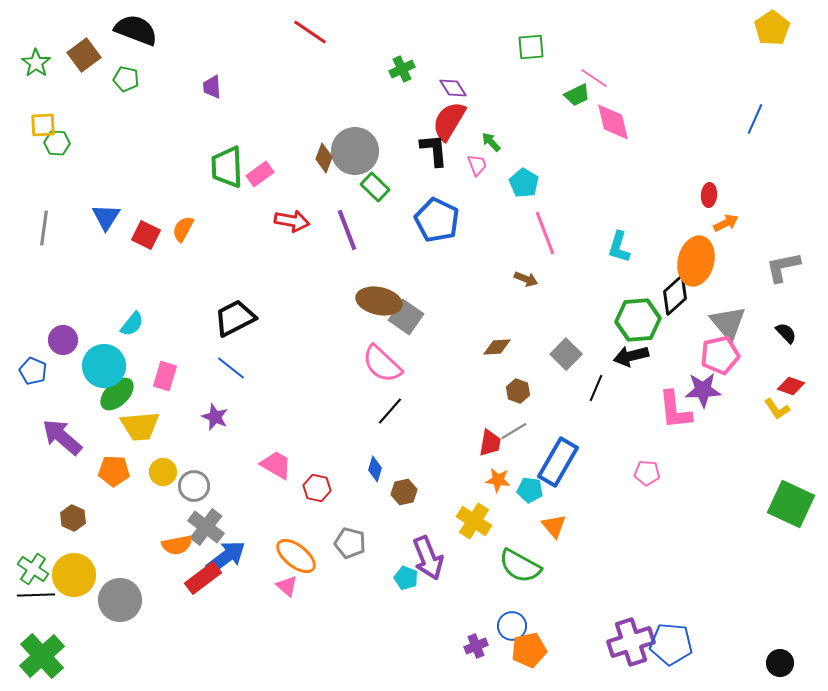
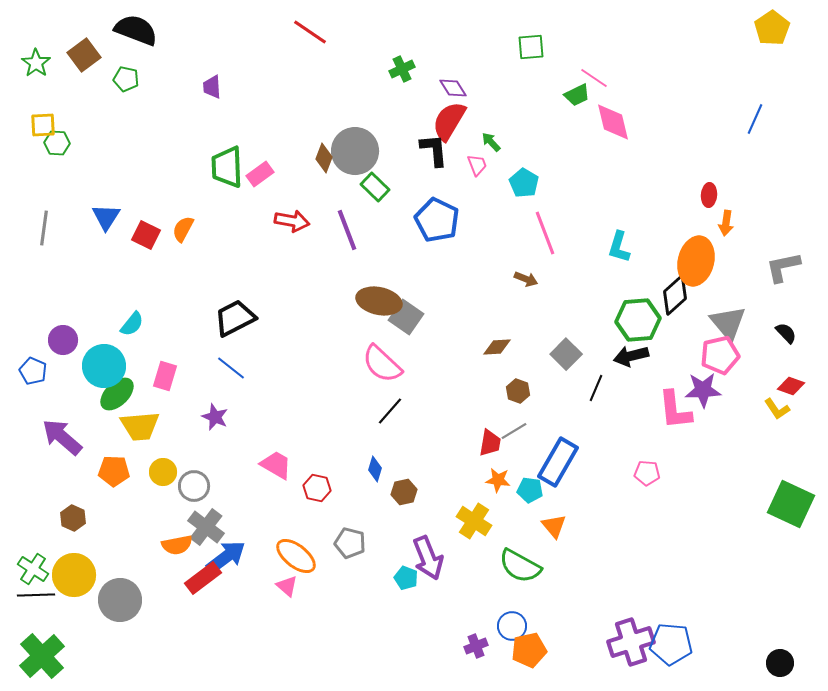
orange arrow at (726, 223): rotated 125 degrees clockwise
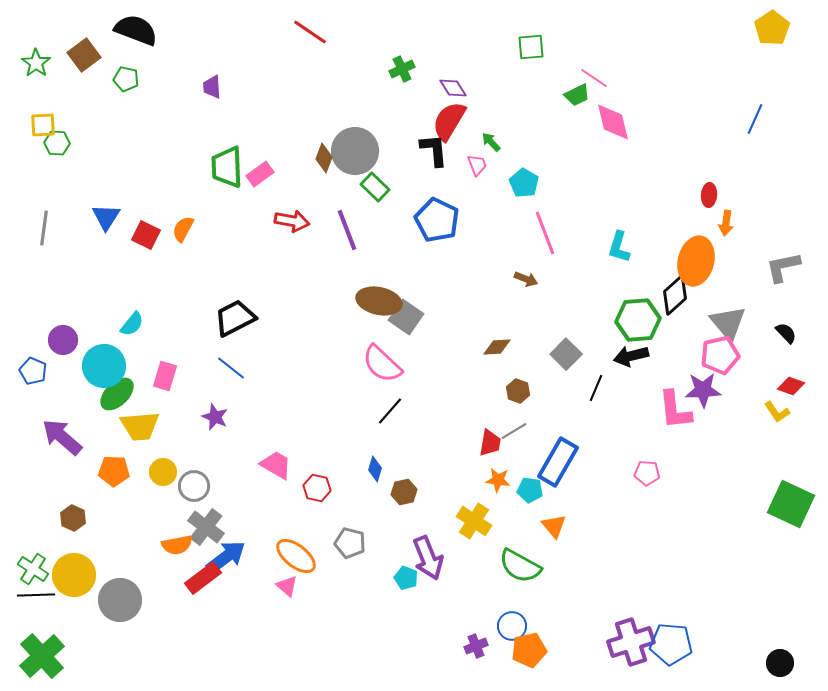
yellow L-shape at (777, 409): moved 3 px down
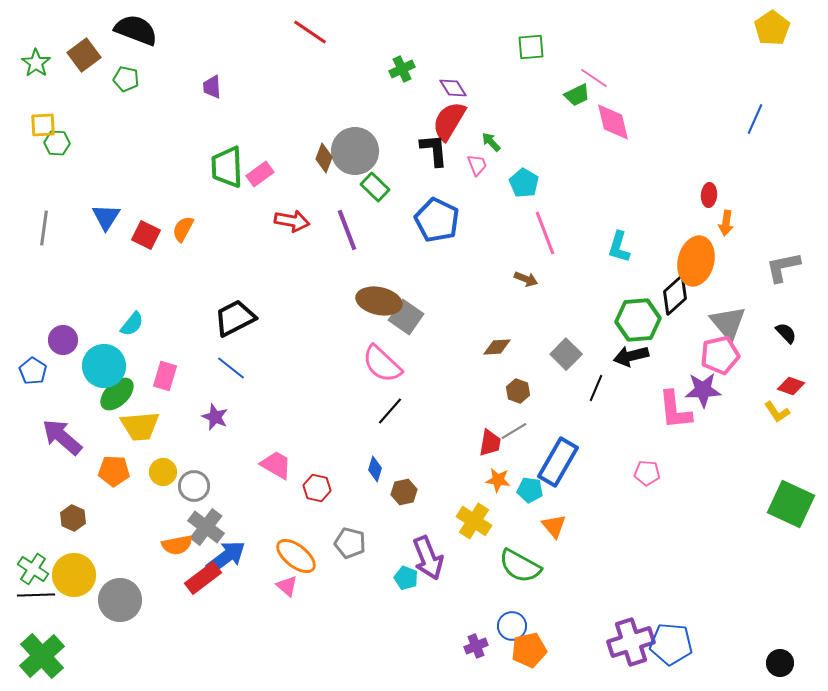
blue pentagon at (33, 371): rotated 8 degrees clockwise
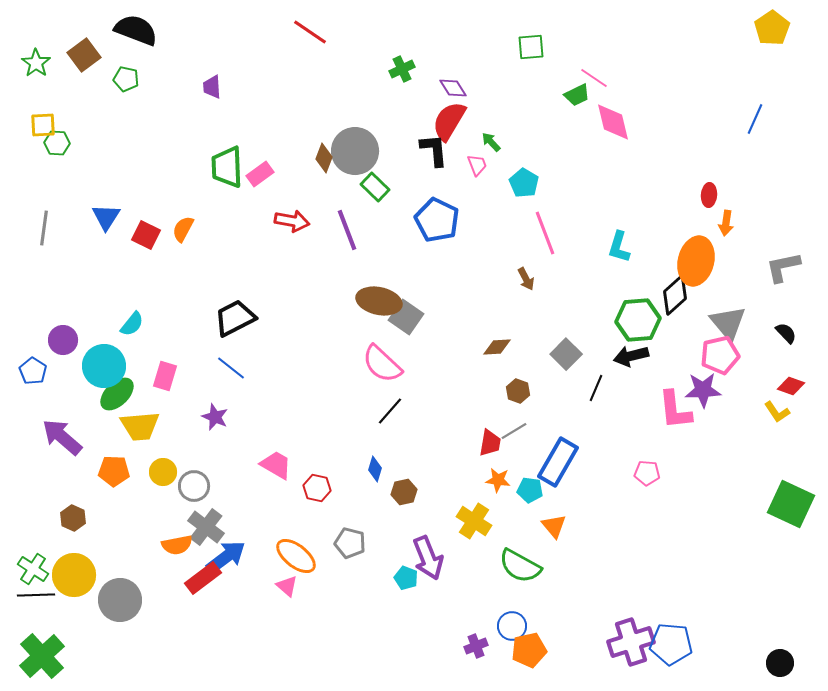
brown arrow at (526, 279): rotated 40 degrees clockwise
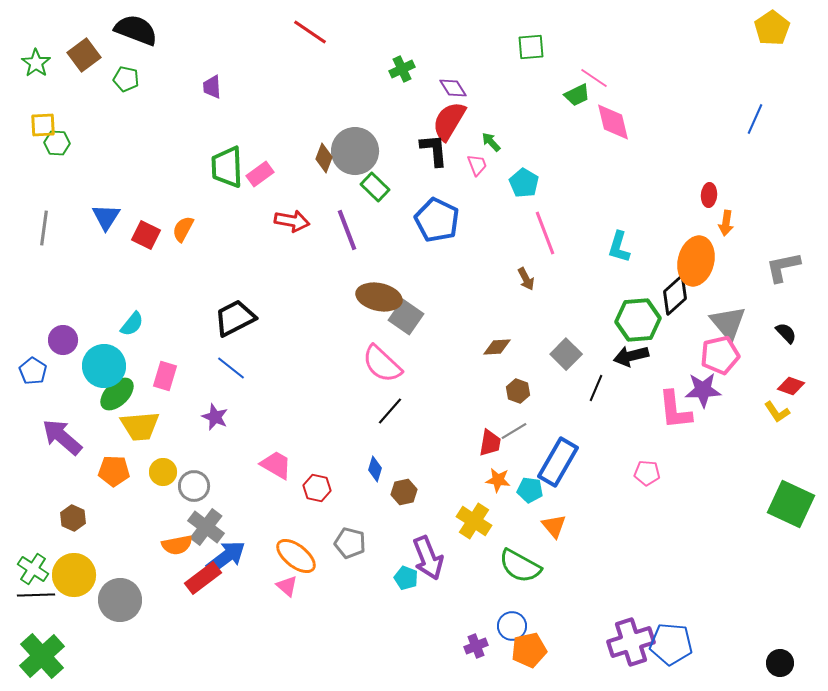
brown ellipse at (379, 301): moved 4 px up
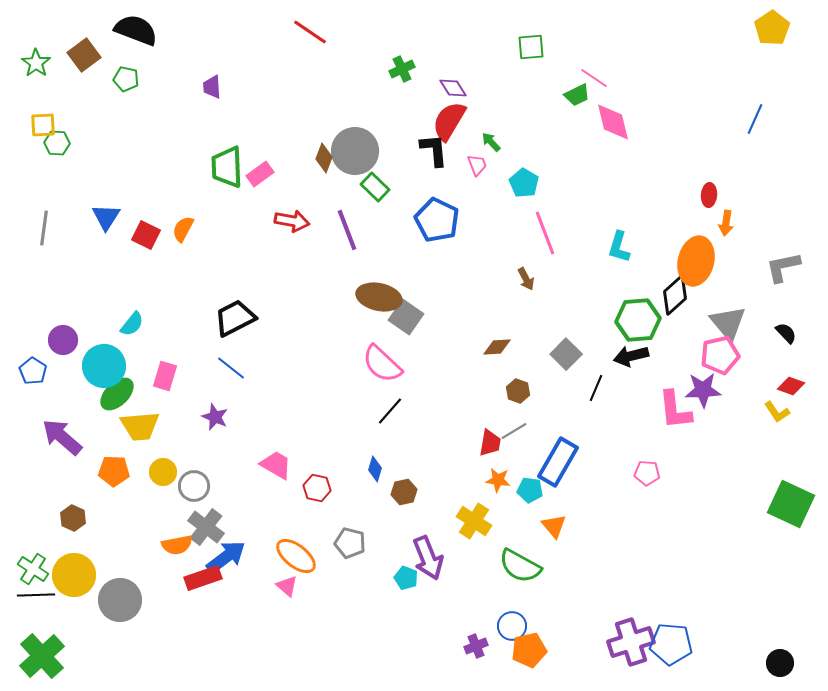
red rectangle at (203, 578): rotated 18 degrees clockwise
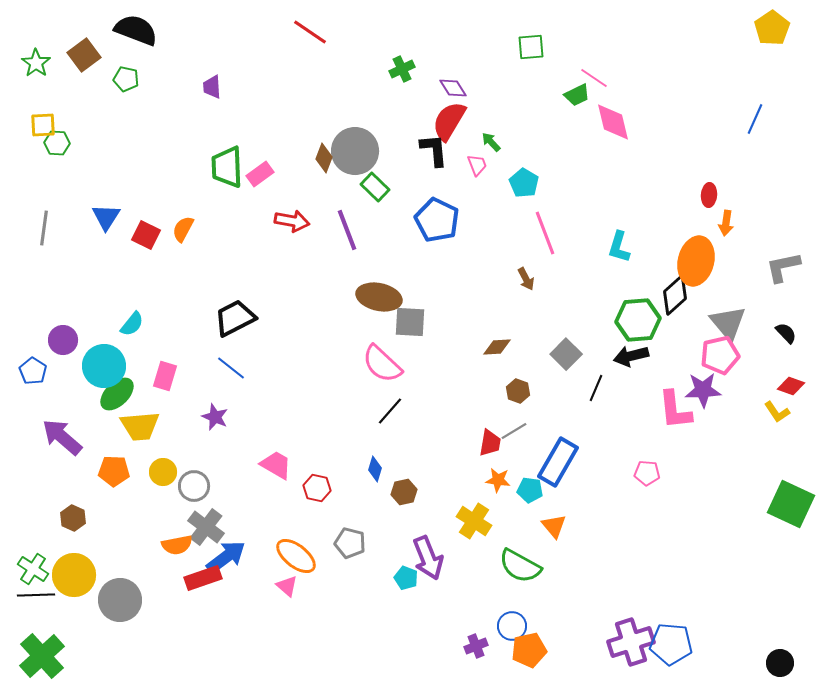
gray square at (406, 317): moved 4 px right, 5 px down; rotated 32 degrees counterclockwise
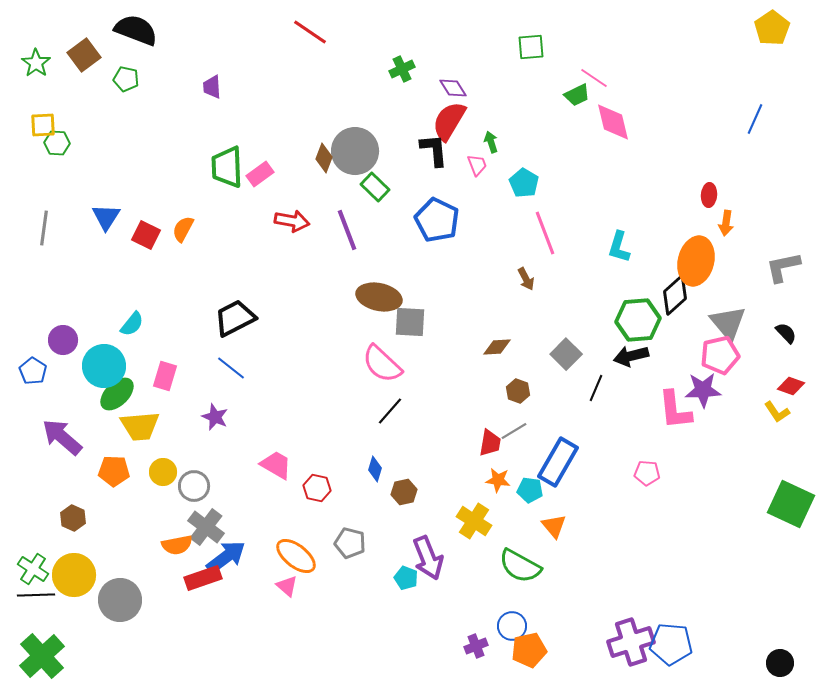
green arrow at (491, 142): rotated 25 degrees clockwise
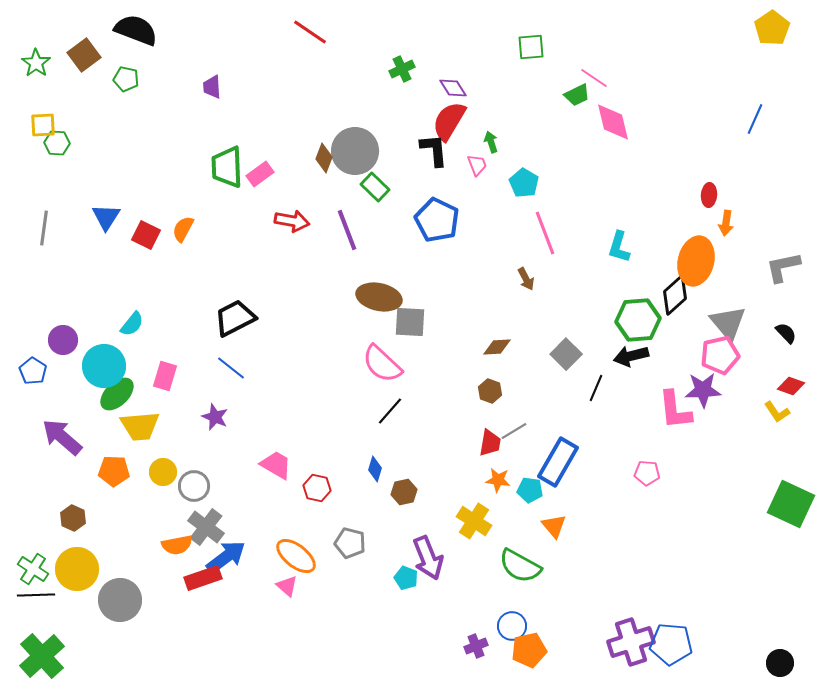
brown hexagon at (518, 391): moved 28 px left
yellow circle at (74, 575): moved 3 px right, 6 px up
